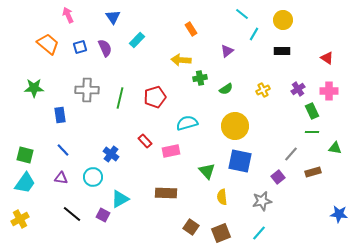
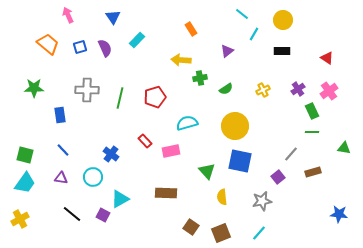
pink cross at (329, 91): rotated 36 degrees counterclockwise
green triangle at (335, 148): moved 9 px right
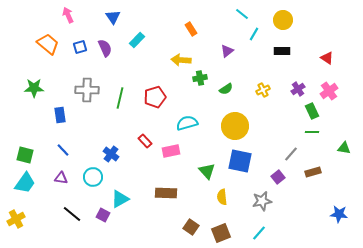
yellow cross at (20, 219): moved 4 px left
